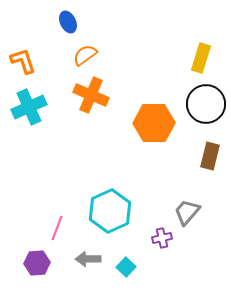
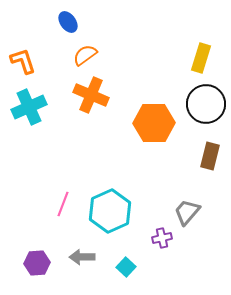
blue ellipse: rotated 10 degrees counterclockwise
pink line: moved 6 px right, 24 px up
gray arrow: moved 6 px left, 2 px up
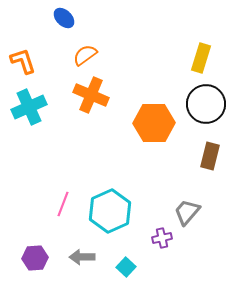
blue ellipse: moved 4 px left, 4 px up; rotated 10 degrees counterclockwise
purple hexagon: moved 2 px left, 5 px up
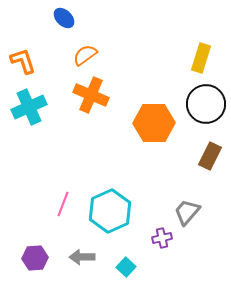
brown rectangle: rotated 12 degrees clockwise
